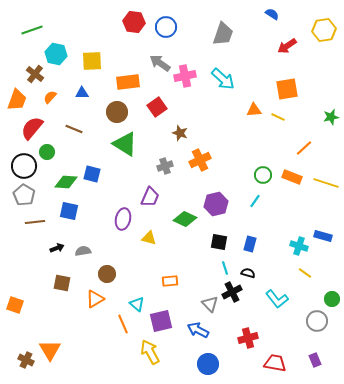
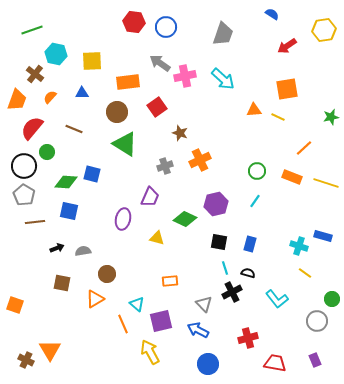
green circle at (263, 175): moved 6 px left, 4 px up
yellow triangle at (149, 238): moved 8 px right
gray triangle at (210, 304): moved 6 px left
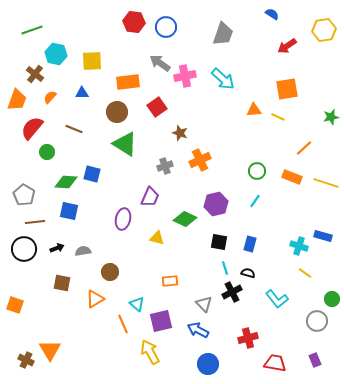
black circle at (24, 166): moved 83 px down
brown circle at (107, 274): moved 3 px right, 2 px up
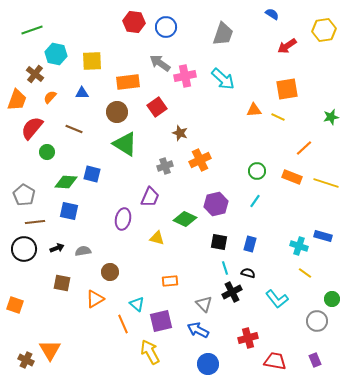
red trapezoid at (275, 363): moved 2 px up
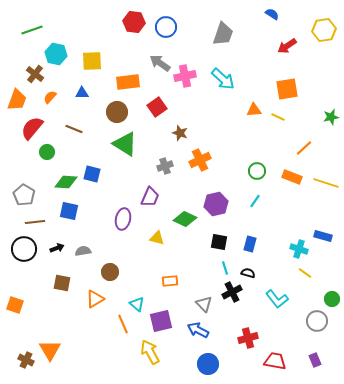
cyan cross at (299, 246): moved 3 px down
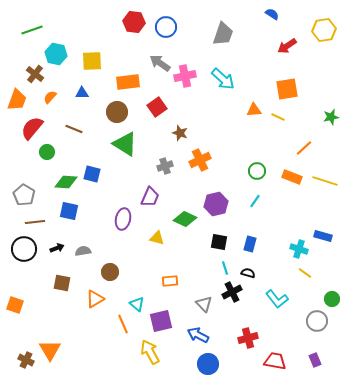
yellow line at (326, 183): moved 1 px left, 2 px up
blue arrow at (198, 330): moved 5 px down
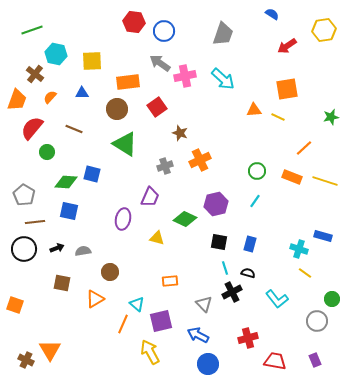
blue circle at (166, 27): moved 2 px left, 4 px down
brown circle at (117, 112): moved 3 px up
orange line at (123, 324): rotated 48 degrees clockwise
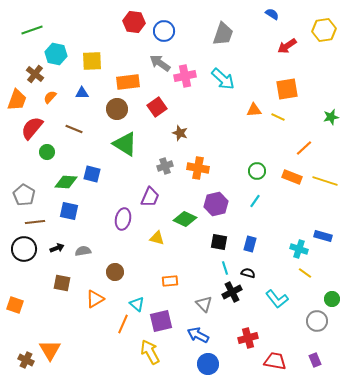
orange cross at (200, 160): moved 2 px left, 8 px down; rotated 35 degrees clockwise
brown circle at (110, 272): moved 5 px right
